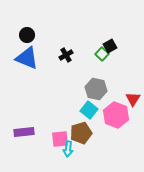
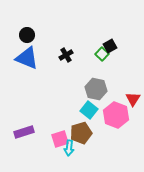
purple rectangle: rotated 12 degrees counterclockwise
pink square: rotated 12 degrees counterclockwise
cyan arrow: moved 1 px right, 1 px up
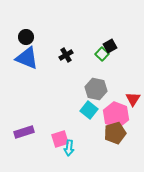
black circle: moved 1 px left, 2 px down
brown pentagon: moved 34 px right
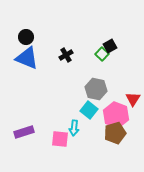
pink square: rotated 24 degrees clockwise
cyan arrow: moved 5 px right, 20 px up
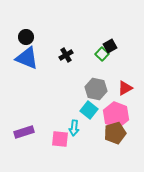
red triangle: moved 8 px left, 11 px up; rotated 28 degrees clockwise
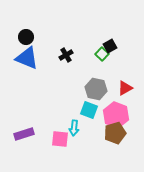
cyan square: rotated 18 degrees counterclockwise
purple rectangle: moved 2 px down
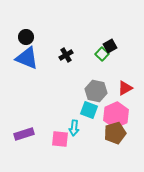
gray hexagon: moved 2 px down
pink hexagon: rotated 15 degrees clockwise
